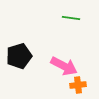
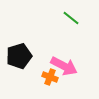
green line: rotated 30 degrees clockwise
orange cross: moved 28 px left, 8 px up; rotated 28 degrees clockwise
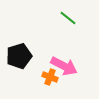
green line: moved 3 px left
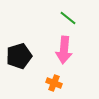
pink arrow: moved 16 px up; rotated 68 degrees clockwise
orange cross: moved 4 px right, 6 px down
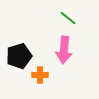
orange cross: moved 14 px left, 8 px up; rotated 21 degrees counterclockwise
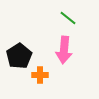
black pentagon: rotated 15 degrees counterclockwise
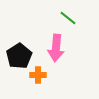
pink arrow: moved 8 px left, 2 px up
orange cross: moved 2 px left
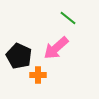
pink arrow: rotated 44 degrees clockwise
black pentagon: rotated 15 degrees counterclockwise
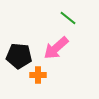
black pentagon: rotated 20 degrees counterclockwise
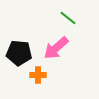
black pentagon: moved 3 px up
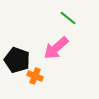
black pentagon: moved 2 px left, 7 px down; rotated 15 degrees clockwise
orange cross: moved 3 px left, 1 px down; rotated 21 degrees clockwise
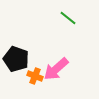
pink arrow: moved 21 px down
black pentagon: moved 1 px left, 1 px up
